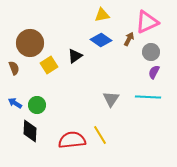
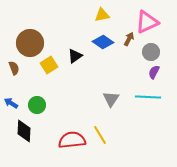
blue diamond: moved 2 px right, 2 px down
blue arrow: moved 4 px left
black diamond: moved 6 px left
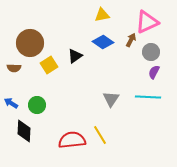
brown arrow: moved 2 px right, 1 px down
brown semicircle: rotated 112 degrees clockwise
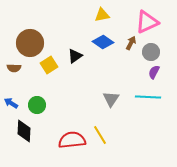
brown arrow: moved 3 px down
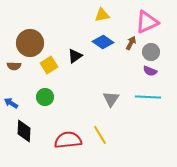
brown semicircle: moved 2 px up
purple semicircle: moved 4 px left, 1 px up; rotated 96 degrees counterclockwise
green circle: moved 8 px right, 8 px up
red semicircle: moved 4 px left
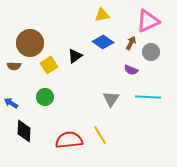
pink triangle: moved 1 px right, 1 px up
purple semicircle: moved 19 px left, 1 px up
red semicircle: moved 1 px right
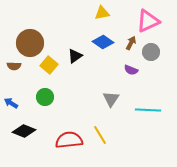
yellow triangle: moved 2 px up
yellow square: rotated 18 degrees counterclockwise
cyan line: moved 13 px down
black diamond: rotated 70 degrees counterclockwise
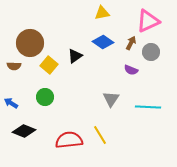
cyan line: moved 3 px up
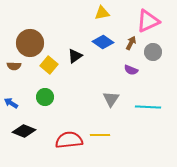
gray circle: moved 2 px right
yellow line: rotated 60 degrees counterclockwise
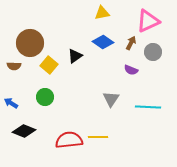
yellow line: moved 2 px left, 2 px down
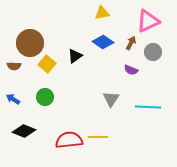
yellow square: moved 2 px left, 1 px up
blue arrow: moved 2 px right, 4 px up
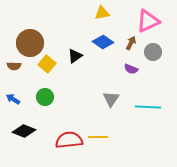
purple semicircle: moved 1 px up
